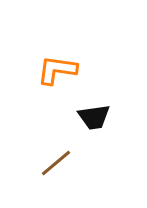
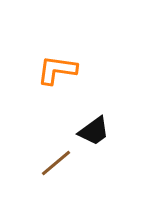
black trapezoid: moved 14 px down; rotated 28 degrees counterclockwise
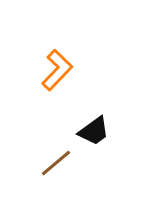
orange L-shape: rotated 126 degrees clockwise
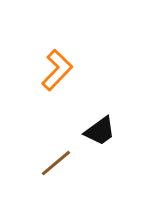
black trapezoid: moved 6 px right
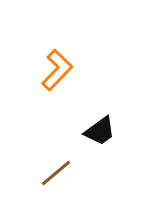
brown line: moved 10 px down
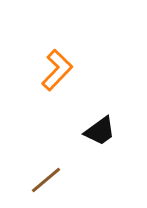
brown line: moved 10 px left, 7 px down
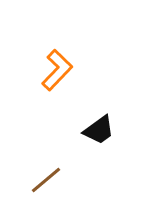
black trapezoid: moved 1 px left, 1 px up
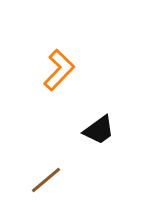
orange L-shape: moved 2 px right
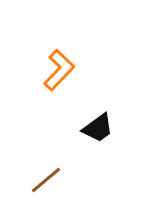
black trapezoid: moved 1 px left, 2 px up
